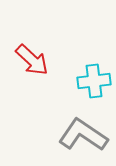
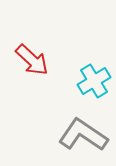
cyan cross: rotated 24 degrees counterclockwise
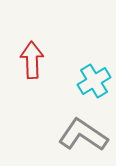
red arrow: rotated 135 degrees counterclockwise
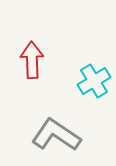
gray L-shape: moved 27 px left
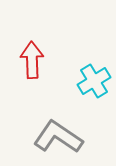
gray L-shape: moved 2 px right, 2 px down
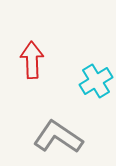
cyan cross: moved 2 px right
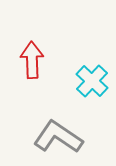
cyan cross: moved 4 px left; rotated 16 degrees counterclockwise
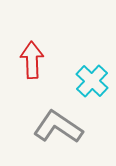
gray L-shape: moved 10 px up
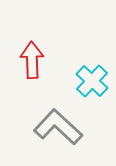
gray L-shape: rotated 9 degrees clockwise
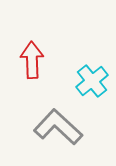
cyan cross: rotated 8 degrees clockwise
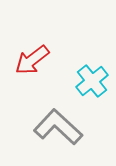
red arrow: rotated 126 degrees counterclockwise
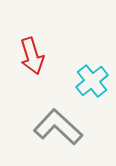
red arrow: moved 4 px up; rotated 69 degrees counterclockwise
